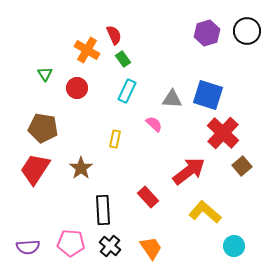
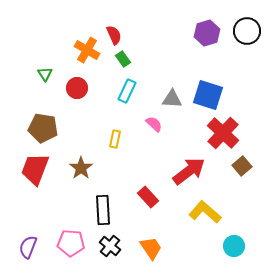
red trapezoid: rotated 12 degrees counterclockwise
purple semicircle: rotated 115 degrees clockwise
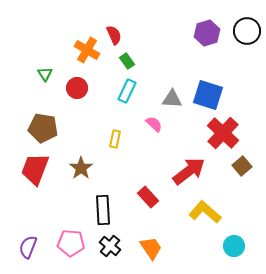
green rectangle: moved 4 px right, 2 px down
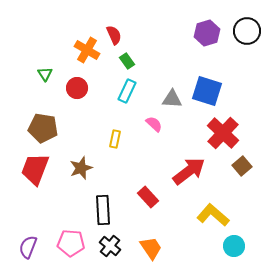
blue square: moved 1 px left, 4 px up
brown star: rotated 15 degrees clockwise
yellow L-shape: moved 8 px right, 3 px down
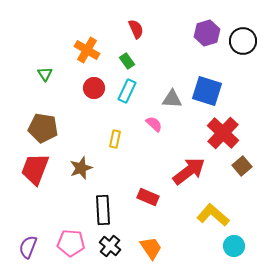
black circle: moved 4 px left, 10 px down
red semicircle: moved 22 px right, 6 px up
red circle: moved 17 px right
red rectangle: rotated 25 degrees counterclockwise
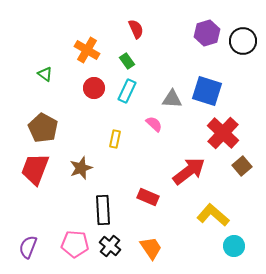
green triangle: rotated 21 degrees counterclockwise
brown pentagon: rotated 20 degrees clockwise
pink pentagon: moved 4 px right, 1 px down
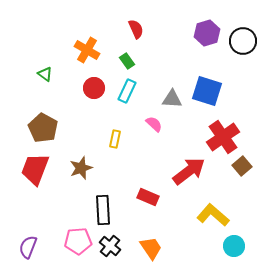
red cross: moved 4 px down; rotated 12 degrees clockwise
pink pentagon: moved 3 px right, 3 px up; rotated 8 degrees counterclockwise
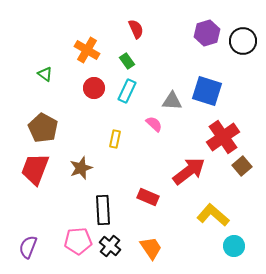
gray triangle: moved 2 px down
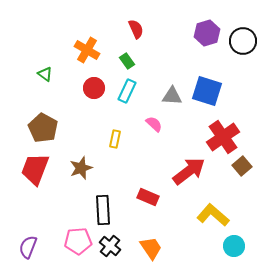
gray triangle: moved 5 px up
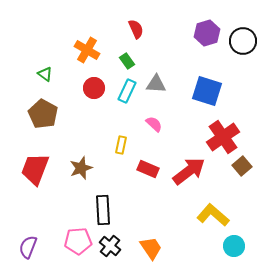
gray triangle: moved 16 px left, 12 px up
brown pentagon: moved 14 px up
yellow rectangle: moved 6 px right, 6 px down
red rectangle: moved 28 px up
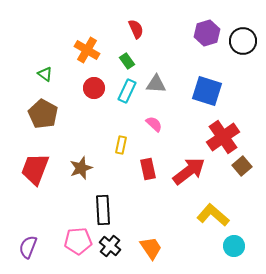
red rectangle: rotated 55 degrees clockwise
